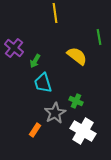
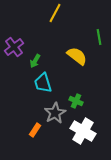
yellow line: rotated 36 degrees clockwise
purple cross: moved 1 px up; rotated 12 degrees clockwise
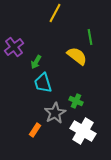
green line: moved 9 px left
green arrow: moved 1 px right, 1 px down
